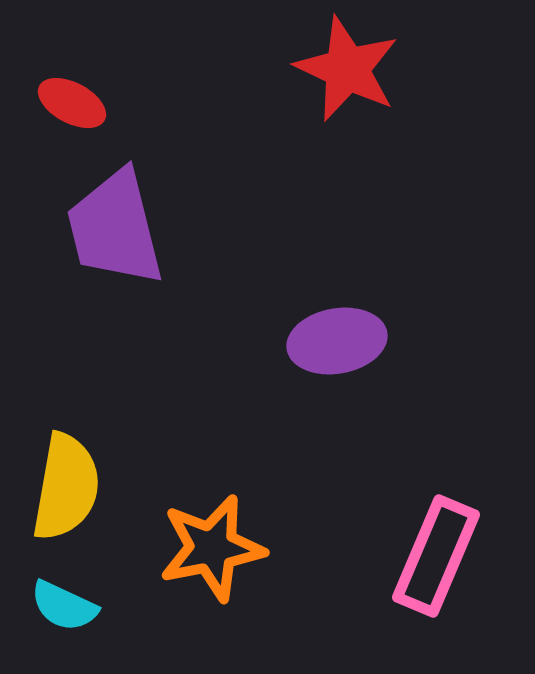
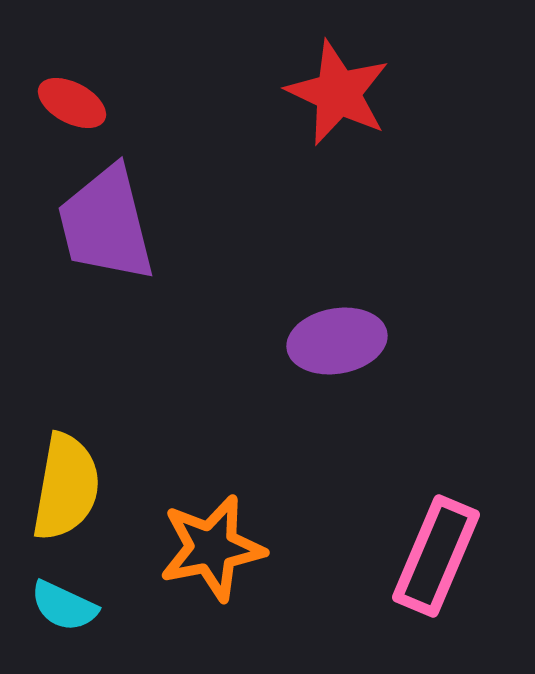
red star: moved 9 px left, 24 px down
purple trapezoid: moved 9 px left, 4 px up
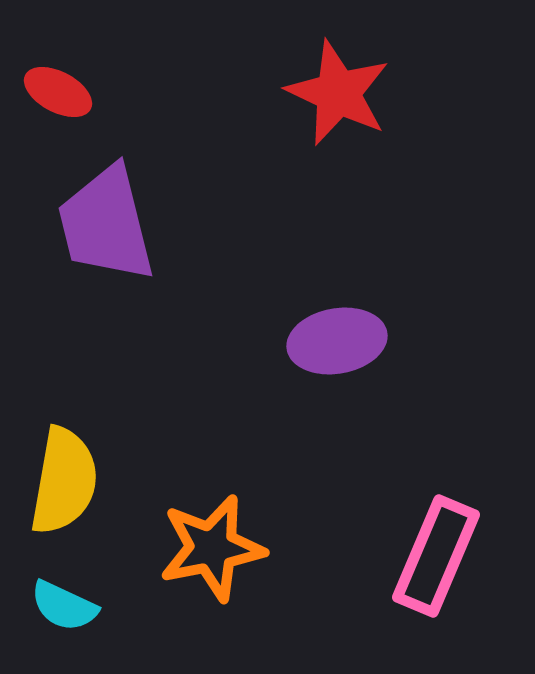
red ellipse: moved 14 px left, 11 px up
yellow semicircle: moved 2 px left, 6 px up
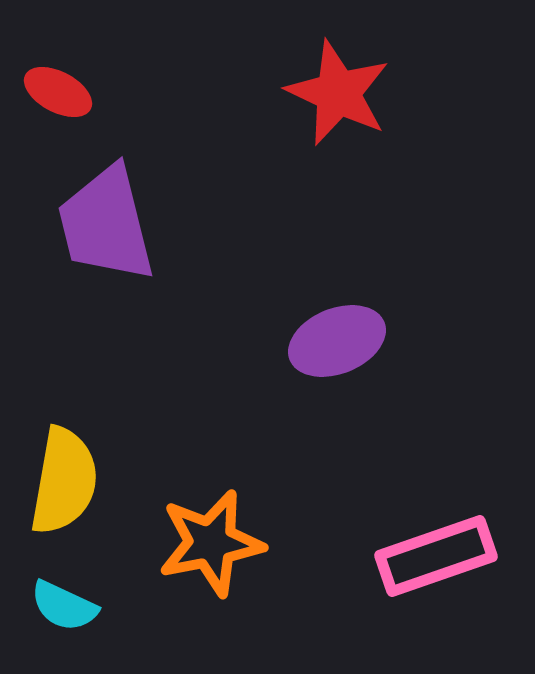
purple ellipse: rotated 12 degrees counterclockwise
orange star: moved 1 px left, 5 px up
pink rectangle: rotated 48 degrees clockwise
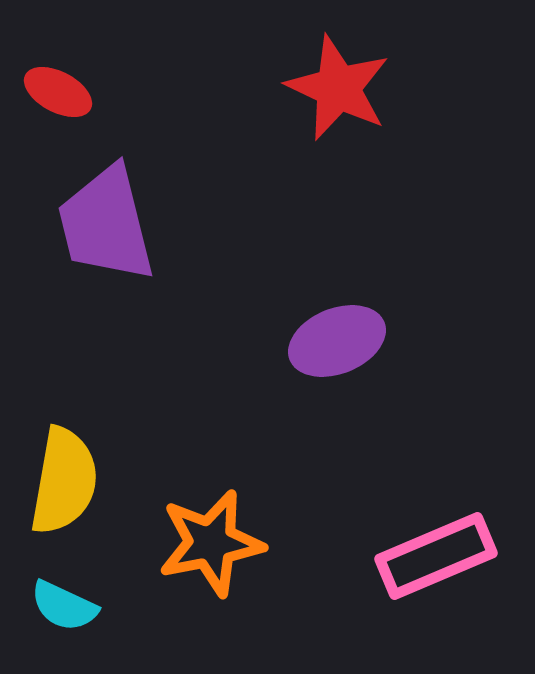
red star: moved 5 px up
pink rectangle: rotated 4 degrees counterclockwise
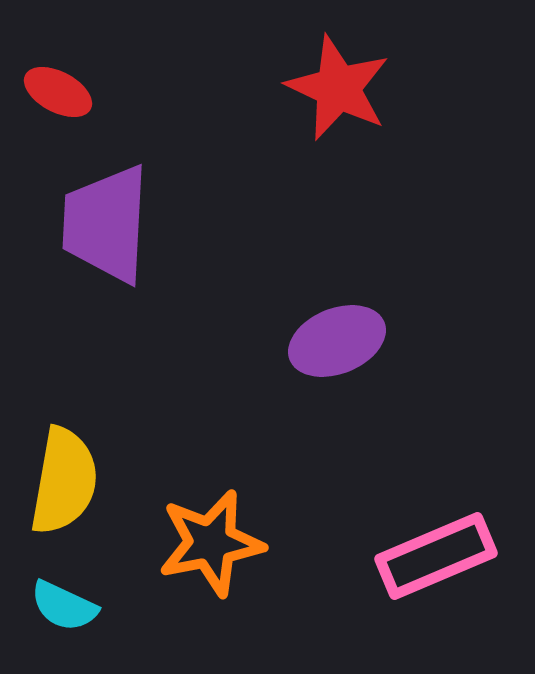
purple trapezoid: rotated 17 degrees clockwise
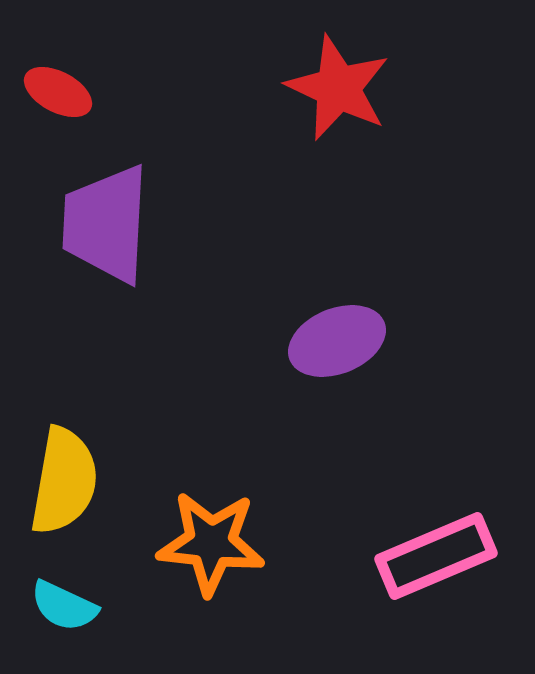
orange star: rotated 17 degrees clockwise
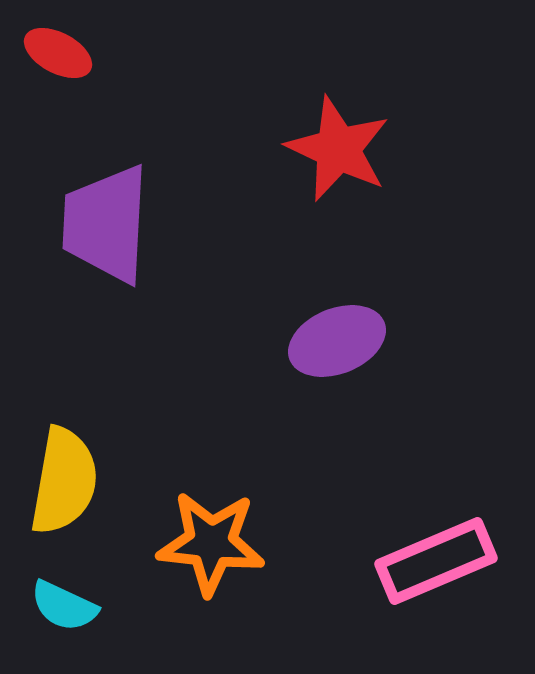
red star: moved 61 px down
red ellipse: moved 39 px up
pink rectangle: moved 5 px down
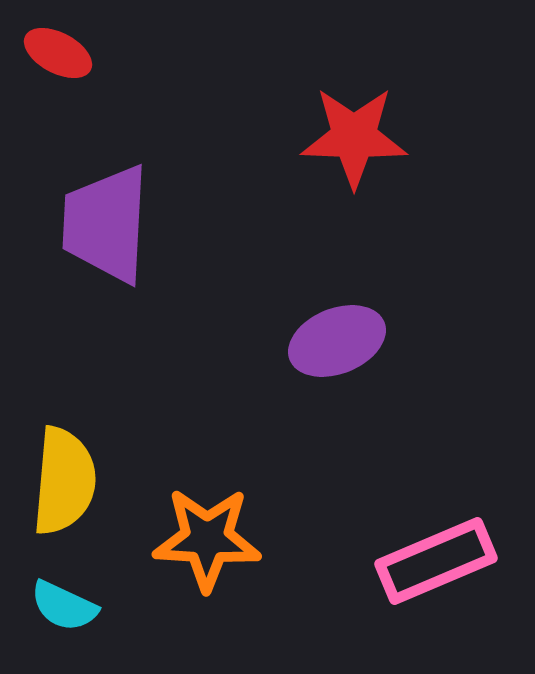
red star: moved 16 px right, 12 px up; rotated 23 degrees counterclockwise
yellow semicircle: rotated 5 degrees counterclockwise
orange star: moved 4 px left, 4 px up; rotated 3 degrees counterclockwise
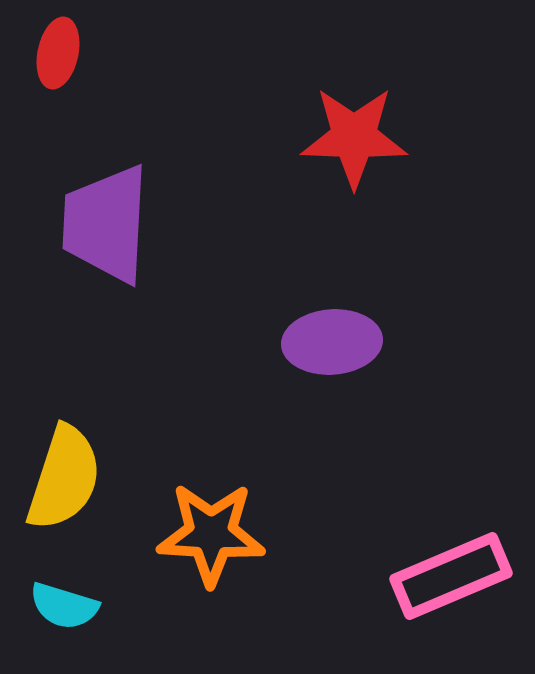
red ellipse: rotated 74 degrees clockwise
purple ellipse: moved 5 px left, 1 px down; rotated 18 degrees clockwise
yellow semicircle: moved 3 px up; rotated 13 degrees clockwise
orange star: moved 4 px right, 5 px up
pink rectangle: moved 15 px right, 15 px down
cyan semicircle: rotated 8 degrees counterclockwise
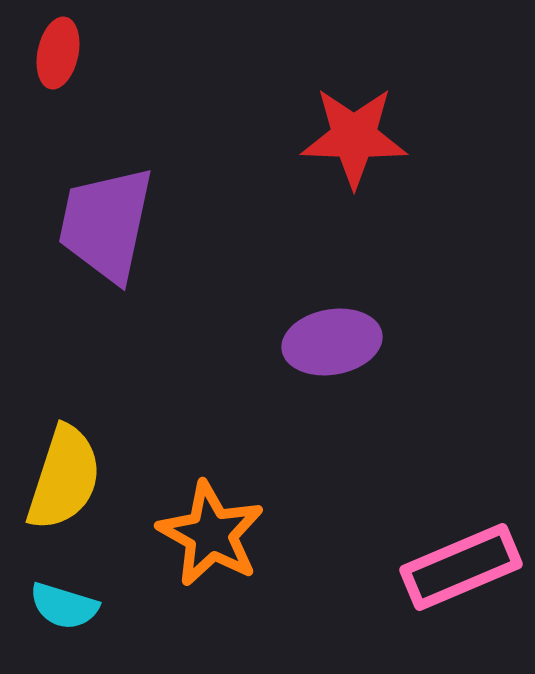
purple trapezoid: rotated 9 degrees clockwise
purple ellipse: rotated 6 degrees counterclockwise
orange star: rotated 26 degrees clockwise
pink rectangle: moved 10 px right, 9 px up
